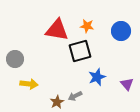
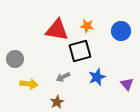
gray arrow: moved 12 px left, 19 px up
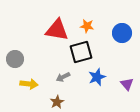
blue circle: moved 1 px right, 2 px down
black square: moved 1 px right, 1 px down
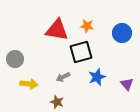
brown star: rotated 24 degrees counterclockwise
